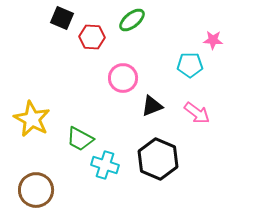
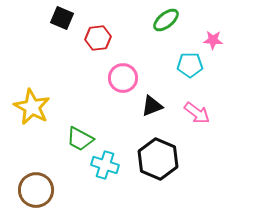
green ellipse: moved 34 px right
red hexagon: moved 6 px right, 1 px down; rotated 10 degrees counterclockwise
yellow star: moved 12 px up
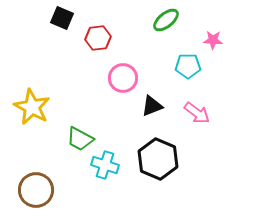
cyan pentagon: moved 2 px left, 1 px down
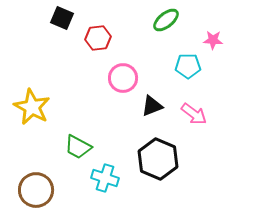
pink arrow: moved 3 px left, 1 px down
green trapezoid: moved 2 px left, 8 px down
cyan cross: moved 13 px down
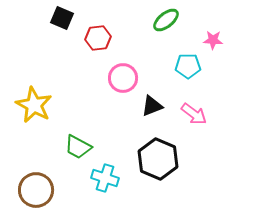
yellow star: moved 2 px right, 2 px up
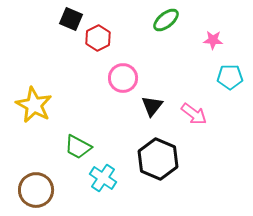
black square: moved 9 px right, 1 px down
red hexagon: rotated 20 degrees counterclockwise
cyan pentagon: moved 42 px right, 11 px down
black triangle: rotated 30 degrees counterclockwise
cyan cross: moved 2 px left; rotated 16 degrees clockwise
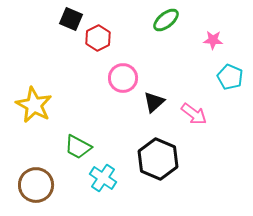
cyan pentagon: rotated 25 degrees clockwise
black triangle: moved 2 px right, 4 px up; rotated 10 degrees clockwise
brown circle: moved 5 px up
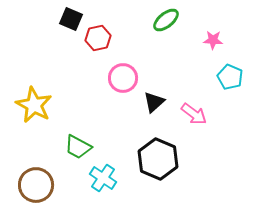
red hexagon: rotated 15 degrees clockwise
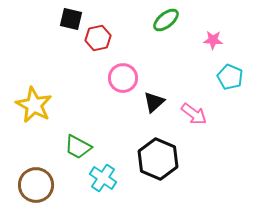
black square: rotated 10 degrees counterclockwise
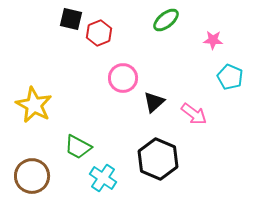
red hexagon: moved 1 px right, 5 px up; rotated 10 degrees counterclockwise
brown circle: moved 4 px left, 9 px up
